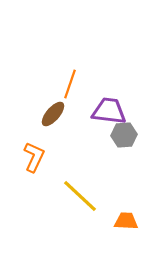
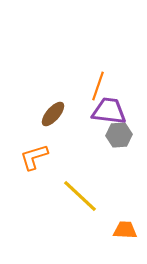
orange line: moved 28 px right, 2 px down
gray hexagon: moved 5 px left
orange L-shape: rotated 132 degrees counterclockwise
orange trapezoid: moved 1 px left, 9 px down
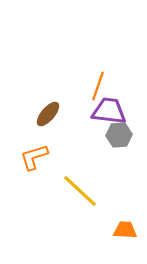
brown ellipse: moved 5 px left
yellow line: moved 5 px up
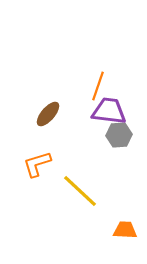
orange L-shape: moved 3 px right, 7 px down
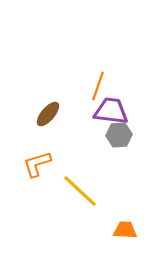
purple trapezoid: moved 2 px right
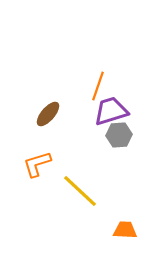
purple trapezoid: rotated 24 degrees counterclockwise
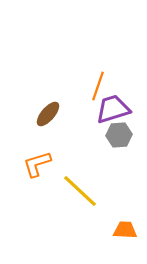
purple trapezoid: moved 2 px right, 2 px up
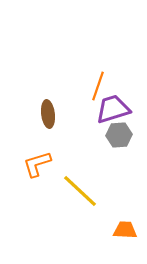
brown ellipse: rotated 48 degrees counterclockwise
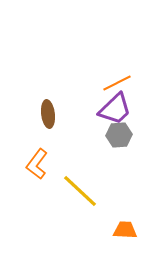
orange line: moved 19 px right, 3 px up; rotated 44 degrees clockwise
purple trapezoid: moved 2 px right; rotated 153 degrees clockwise
orange L-shape: rotated 36 degrees counterclockwise
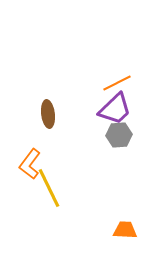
orange L-shape: moved 7 px left
yellow line: moved 31 px left, 3 px up; rotated 21 degrees clockwise
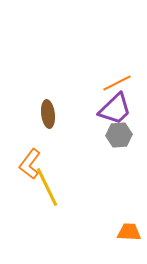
yellow line: moved 2 px left, 1 px up
orange trapezoid: moved 4 px right, 2 px down
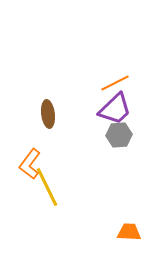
orange line: moved 2 px left
